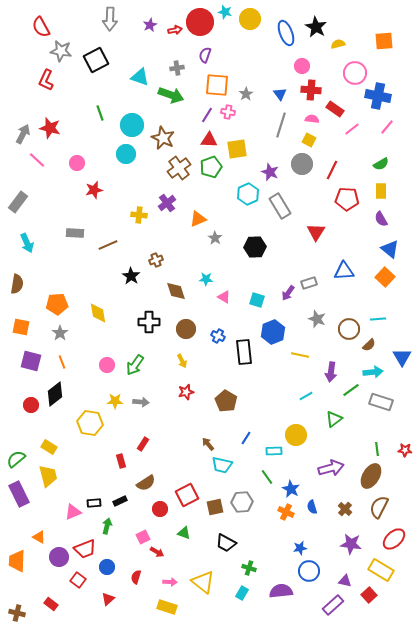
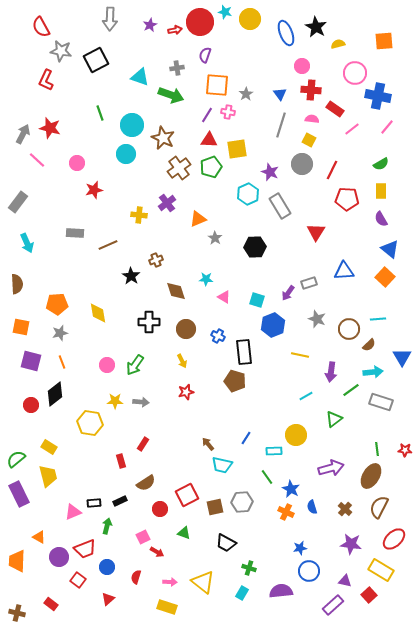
brown semicircle at (17, 284): rotated 12 degrees counterclockwise
blue hexagon at (273, 332): moved 7 px up
gray star at (60, 333): rotated 21 degrees clockwise
brown pentagon at (226, 401): moved 9 px right, 20 px up; rotated 15 degrees counterclockwise
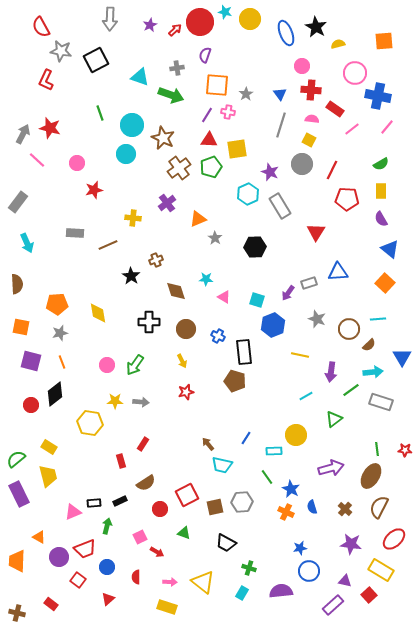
red arrow at (175, 30): rotated 32 degrees counterclockwise
yellow cross at (139, 215): moved 6 px left, 3 px down
blue triangle at (344, 271): moved 6 px left, 1 px down
orange square at (385, 277): moved 6 px down
pink square at (143, 537): moved 3 px left
red semicircle at (136, 577): rotated 16 degrees counterclockwise
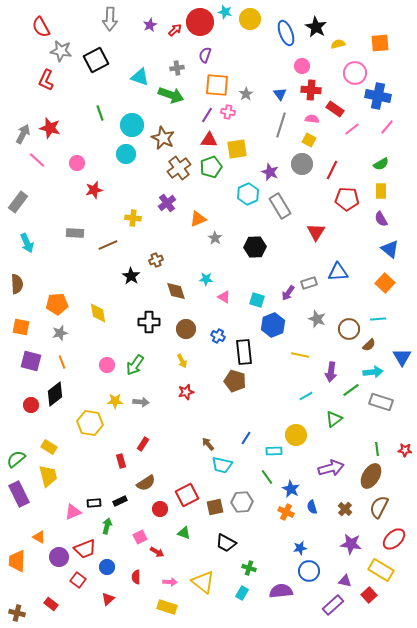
orange square at (384, 41): moved 4 px left, 2 px down
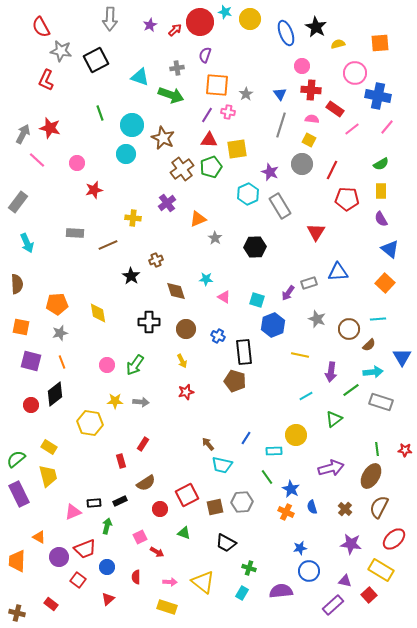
brown cross at (179, 168): moved 3 px right, 1 px down
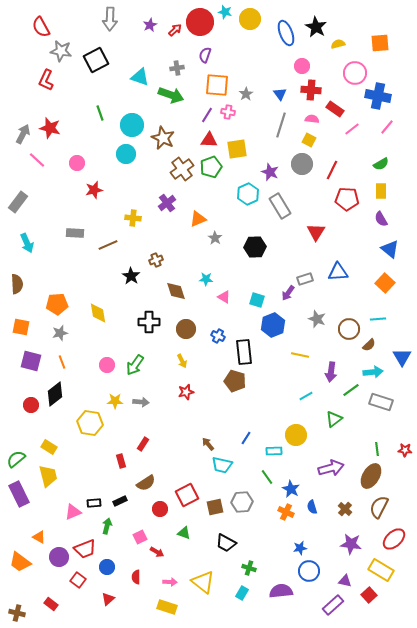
gray rectangle at (309, 283): moved 4 px left, 4 px up
orange trapezoid at (17, 561): moved 3 px right, 1 px down; rotated 55 degrees counterclockwise
